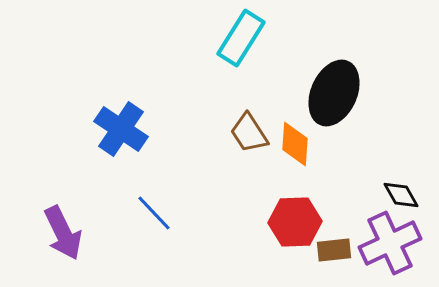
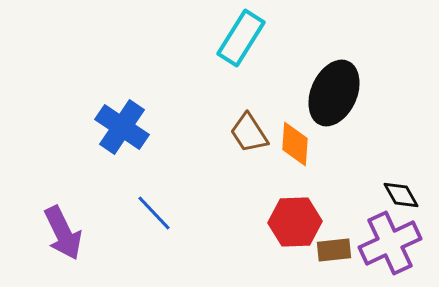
blue cross: moved 1 px right, 2 px up
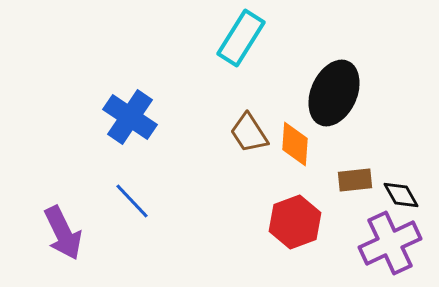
blue cross: moved 8 px right, 10 px up
blue line: moved 22 px left, 12 px up
red hexagon: rotated 18 degrees counterclockwise
brown rectangle: moved 21 px right, 70 px up
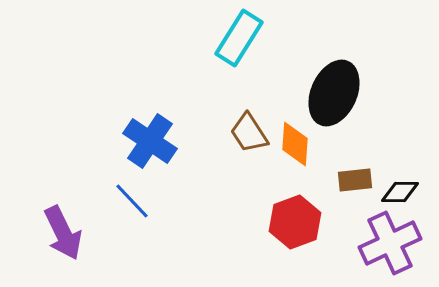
cyan rectangle: moved 2 px left
blue cross: moved 20 px right, 24 px down
black diamond: moved 1 px left, 3 px up; rotated 60 degrees counterclockwise
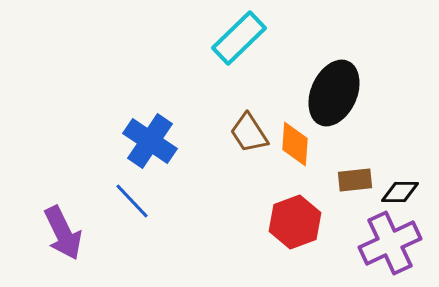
cyan rectangle: rotated 14 degrees clockwise
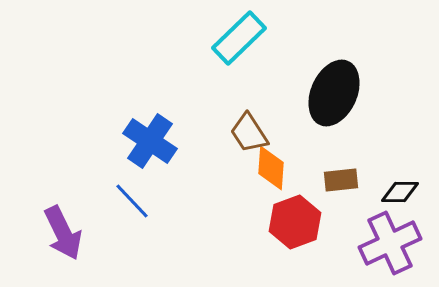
orange diamond: moved 24 px left, 24 px down
brown rectangle: moved 14 px left
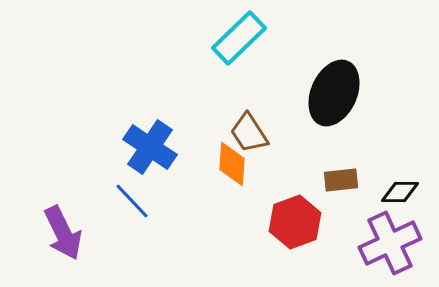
blue cross: moved 6 px down
orange diamond: moved 39 px left, 4 px up
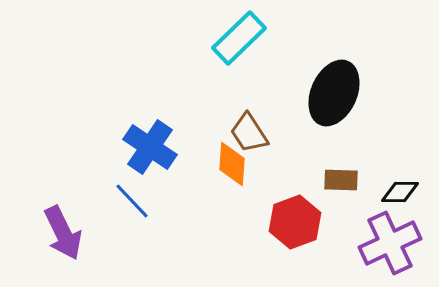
brown rectangle: rotated 8 degrees clockwise
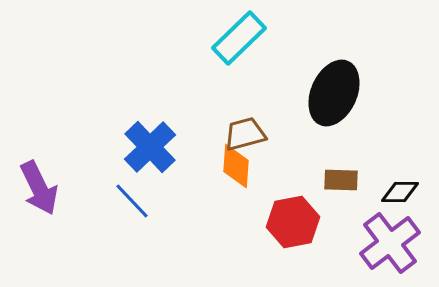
brown trapezoid: moved 4 px left, 1 px down; rotated 108 degrees clockwise
blue cross: rotated 12 degrees clockwise
orange diamond: moved 4 px right, 2 px down
red hexagon: moved 2 px left; rotated 9 degrees clockwise
purple arrow: moved 24 px left, 45 px up
purple cross: rotated 12 degrees counterclockwise
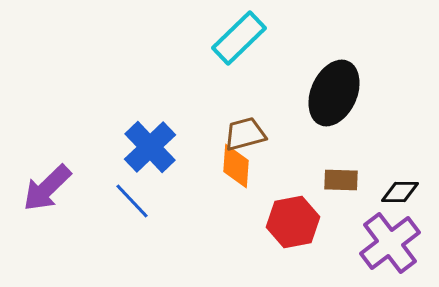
purple arrow: moved 8 px right; rotated 72 degrees clockwise
